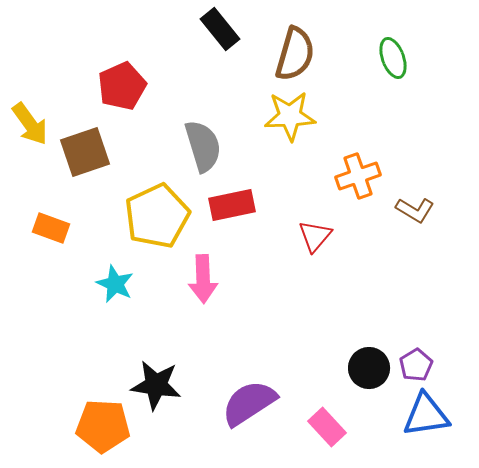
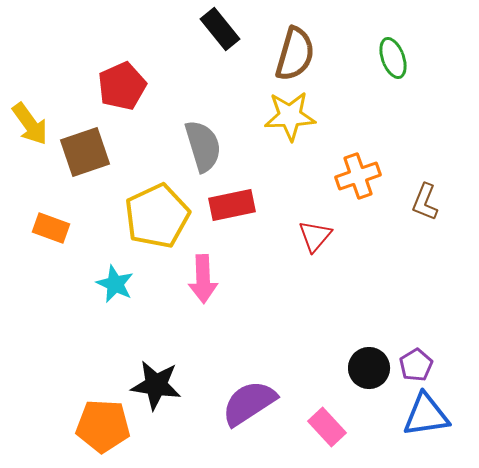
brown L-shape: moved 10 px right, 8 px up; rotated 81 degrees clockwise
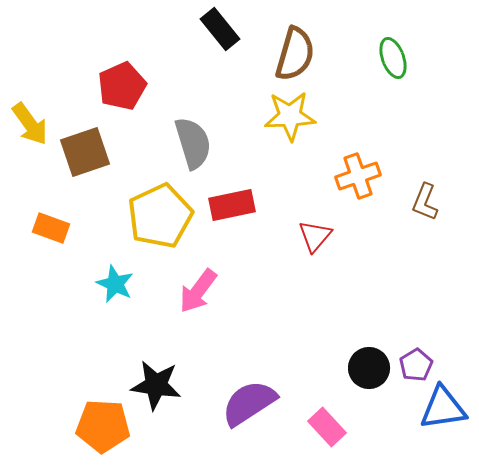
gray semicircle: moved 10 px left, 3 px up
yellow pentagon: moved 3 px right
pink arrow: moved 5 px left, 12 px down; rotated 39 degrees clockwise
blue triangle: moved 17 px right, 7 px up
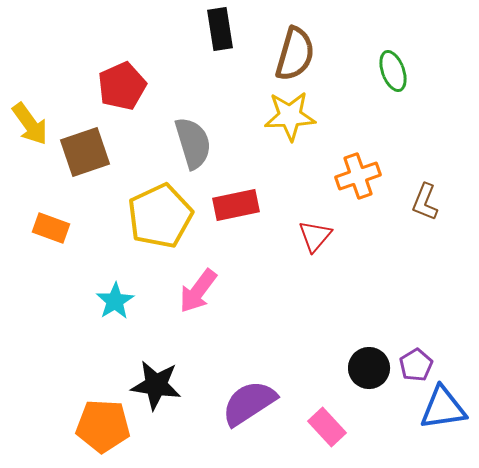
black rectangle: rotated 30 degrees clockwise
green ellipse: moved 13 px down
red rectangle: moved 4 px right
cyan star: moved 17 px down; rotated 15 degrees clockwise
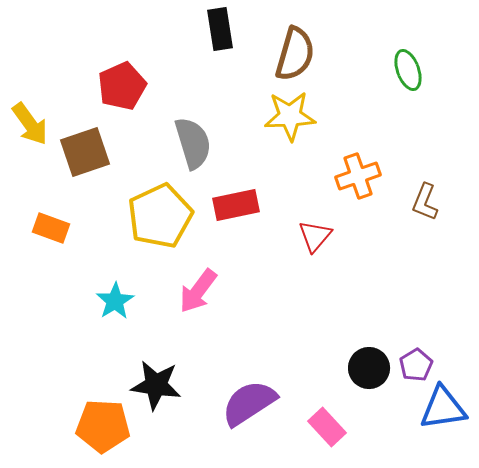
green ellipse: moved 15 px right, 1 px up
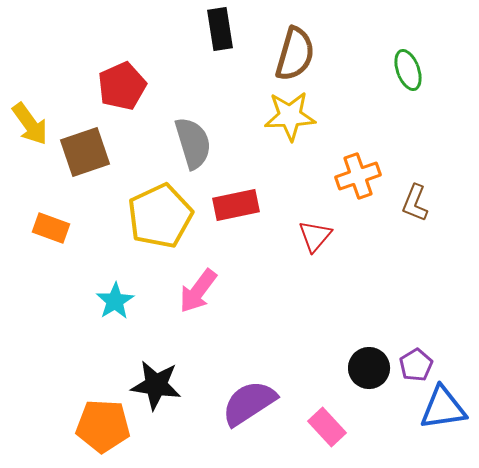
brown L-shape: moved 10 px left, 1 px down
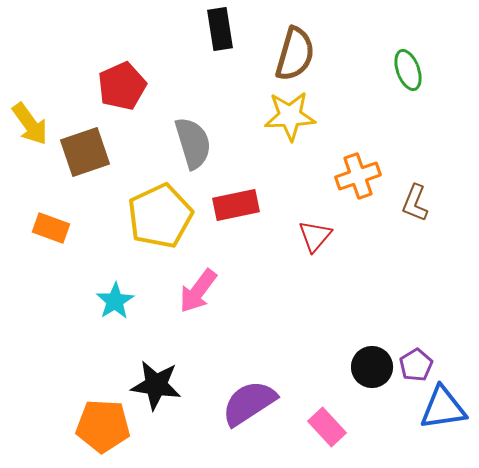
black circle: moved 3 px right, 1 px up
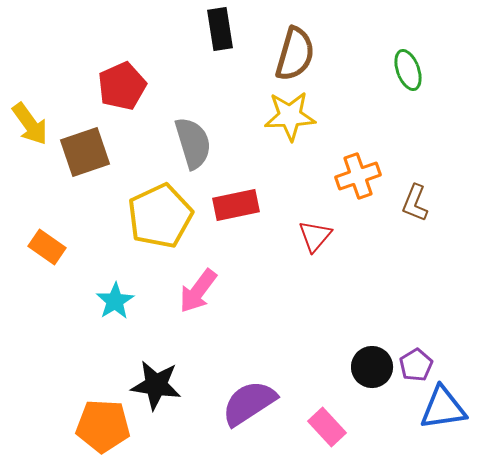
orange rectangle: moved 4 px left, 19 px down; rotated 15 degrees clockwise
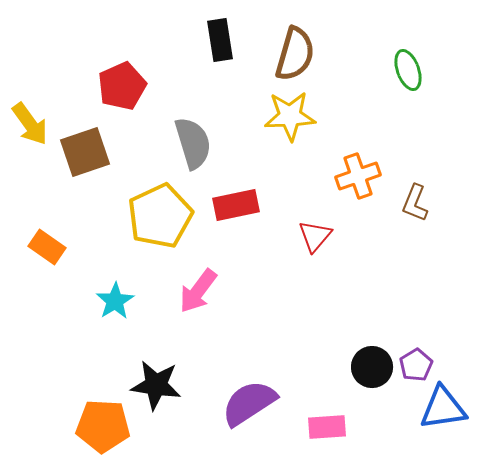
black rectangle: moved 11 px down
pink rectangle: rotated 51 degrees counterclockwise
